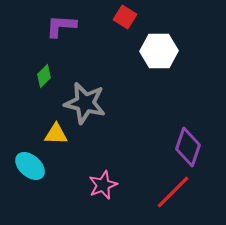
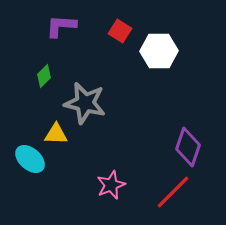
red square: moved 5 px left, 14 px down
cyan ellipse: moved 7 px up
pink star: moved 8 px right
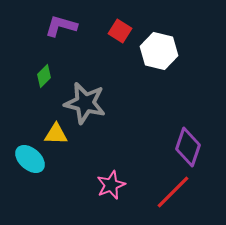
purple L-shape: rotated 12 degrees clockwise
white hexagon: rotated 15 degrees clockwise
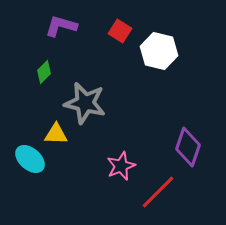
green diamond: moved 4 px up
pink star: moved 10 px right, 19 px up
red line: moved 15 px left
